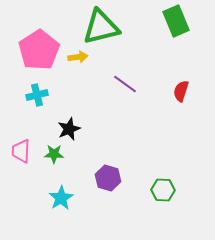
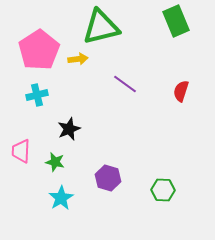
yellow arrow: moved 2 px down
green star: moved 1 px right, 8 px down; rotated 12 degrees clockwise
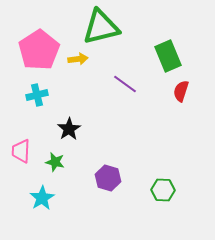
green rectangle: moved 8 px left, 35 px down
black star: rotated 10 degrees counterclockwise
cyan star: moved 19 px left
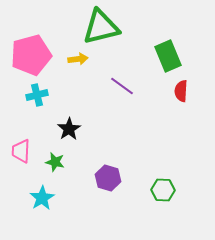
pink pentagon: moved 8 px left, 5 px down; rotated 18 degrees clockwise
purple line: moved 3 px left, 2 px down
red semicircle: rotated 15 degrees counterclockwise
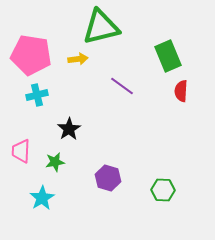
pink pentagon: rotated 24 degrees clockwise
green star: rotated 24 degrees counterclockwise
